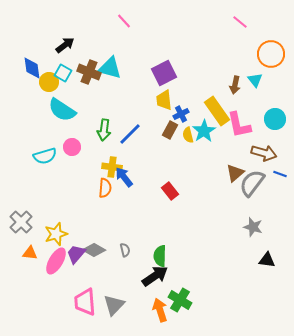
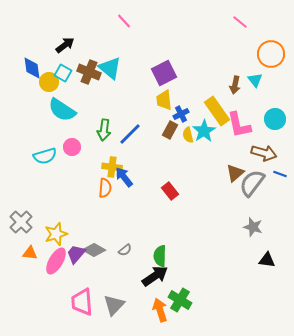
cyan triangle at (110, 68): rotated 25 degrees clockwise
gray semicircle at (125, 250): rotated 64 degrees clockwise
pink trapezoid at (85, 302): moved 3 px left
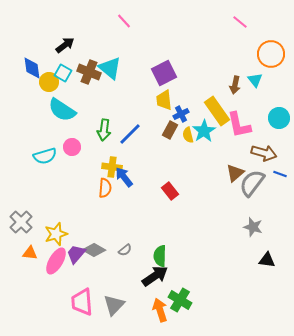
cyan circle at (275, 119): moved 4 px right, 1 px up
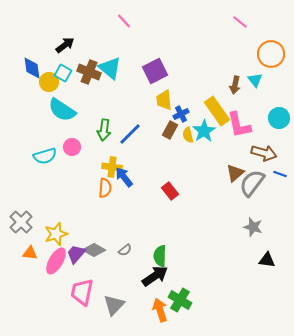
purple square at (164, 73): moved 9 px left, 2 px up
pink trapezoid at (82, 302): moved 10 px up; rotated 16 degrees clockwise
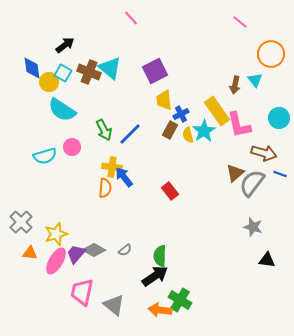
pink line at (124, 21): moved 7 px right, 3 px up
green arrow at (104, 130): rotated 35 degrees counterclockwise
gray triangle at (114, 305): rotated 35 degrees counterclockwise
orange arrow at (160, 310): rotated 65 degrees counterclockwise
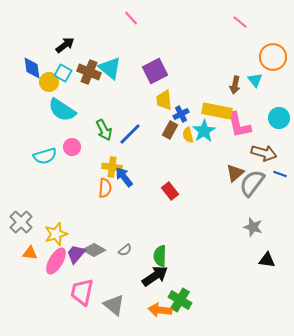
orange circle at (271, 54): moved 2 px right, 3 px down
yellow rectangle at (217, 111): rotated 44 degrees counterclockwise
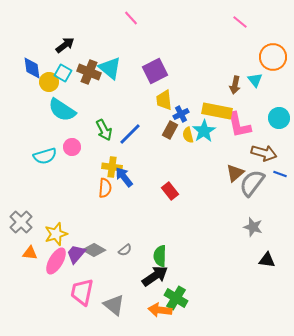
green cross at (180, 300): moved 4 px left, 2 px up
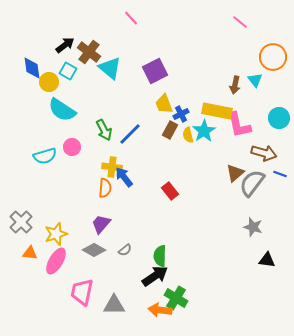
brown cross at (89, 72): moved 20 px up; rotated 15 degrees clockwise
cyan square at (63, 73): moved 5 px right, 2 px up
yellow trapezoid at (164, 100): moved 4 px down; rotated 15 degrees counterclockwise
purple trapezoid at (76, 254): moved 25 px right, 30 px up
gray triangle at (114, 305): rotated 40 degrees counterclockwise
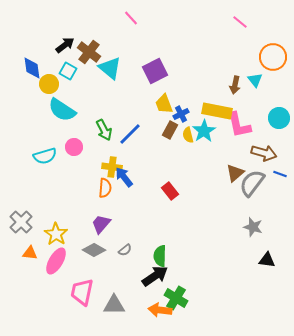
yellow circle at (49, 82): moved 2 px down
pink circle at (72, 147): moved 2 px right
yellow star at (56, 234): rotated 20 degrees counterclockwise
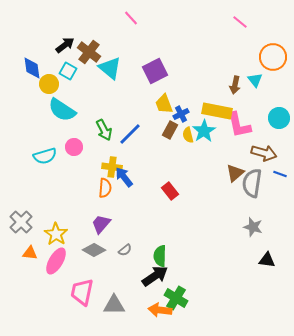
gray semicircle at (252, 183): rotated 28 degrees counterclockwise
